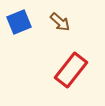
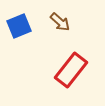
blue square: moved 4 px down
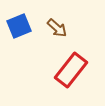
brown arrow: moved 3 px left, 6 px down
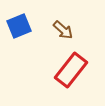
brown arrow: moved 6 px right, 2 px down
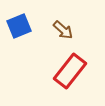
red rectangle: moved 1 px left, 1 px down
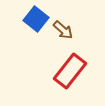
blue square: moved 17 px right, 7 px up; rotated 30 degrees counterclockwise
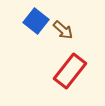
blue square: moved 2 px down
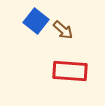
red rectangle: rotated 56 degrees clockwise
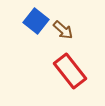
red rectangle: rotated 48 degrees clockwise
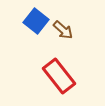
red rectangle: moved 11 px left, 5 px down
